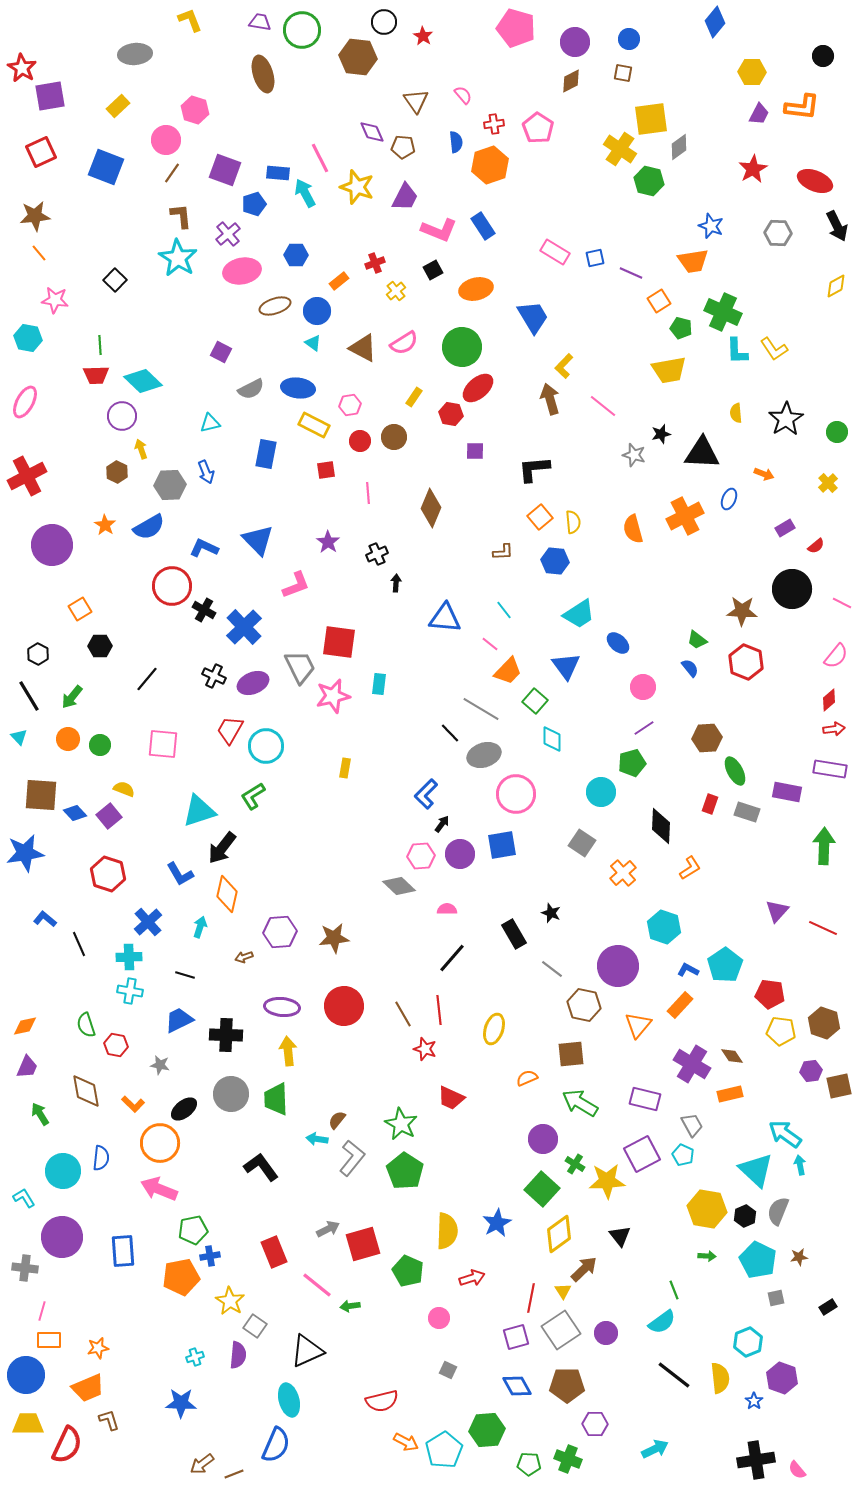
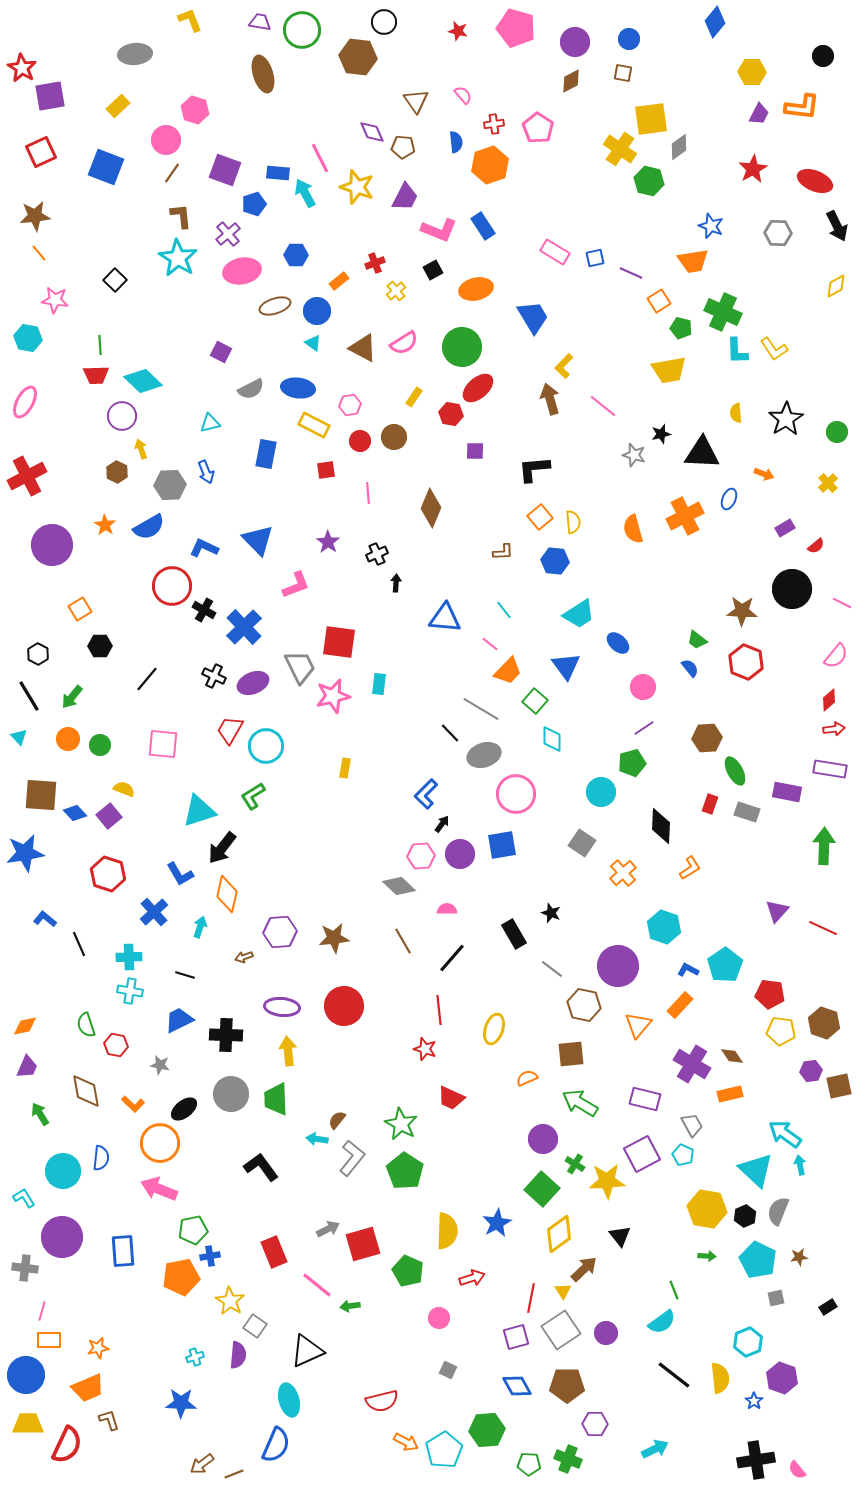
red star at (423, 36): moved 35 px right, 5 px up; rotated 18 degrees counterclockwise
blue cross at (148, 922): moved 6 px right, 10 px up
brown line at (403, 1014): moved 73 px up
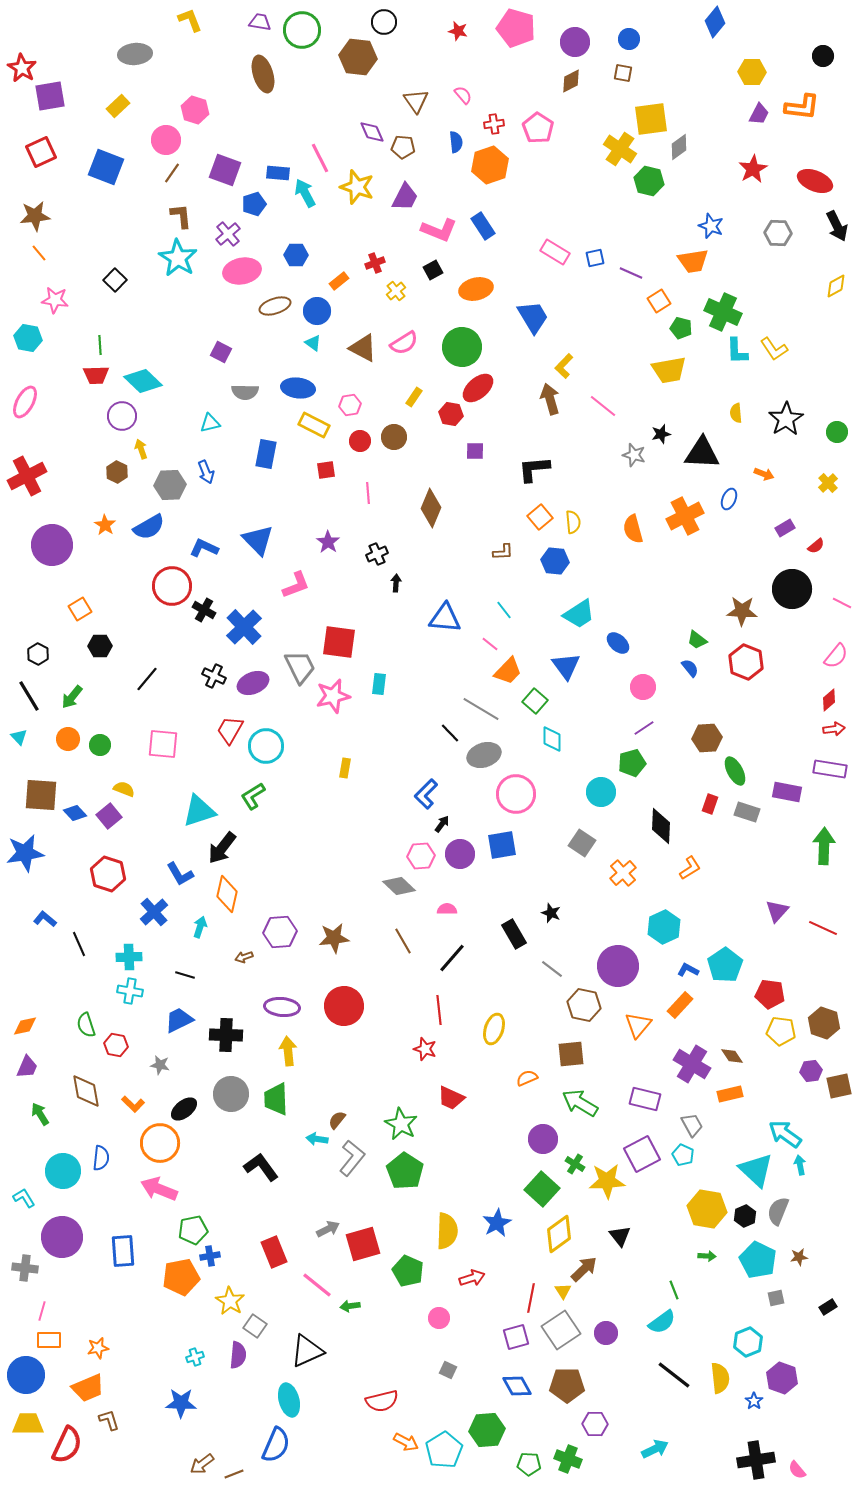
gray semicircle at (251, 389): moved 6 px left, 3 px down; rotated 28 degrees clockwise
cyan hexagon at (664, 927): rotated 16 degrees clockwise
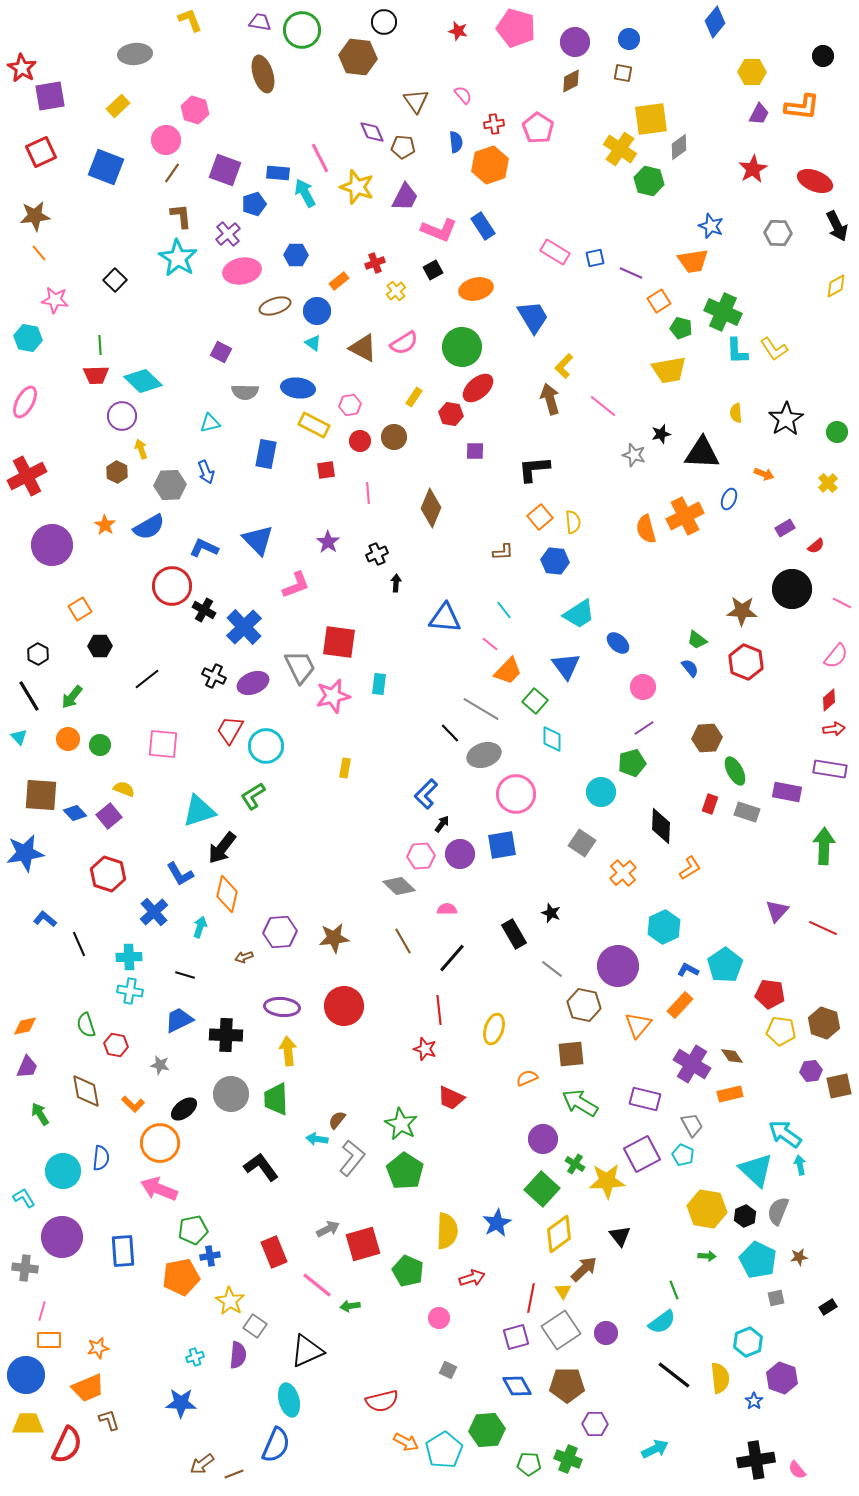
orange semicircle at (633, 529): moved 13 px right
black line at (147, 679): rotated 12 degrees clockwise
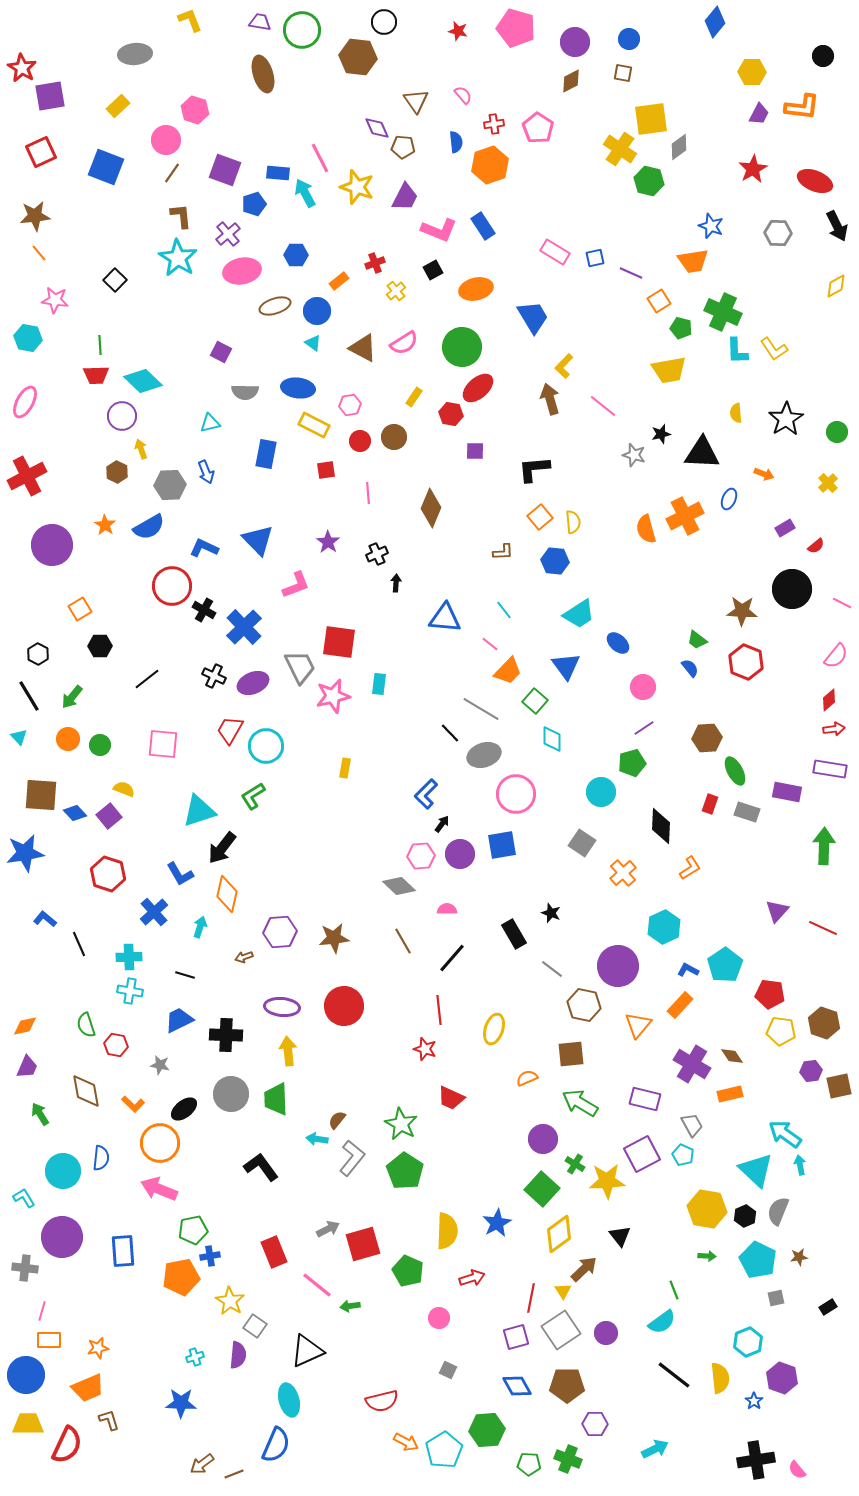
purple diamond at (372, 132): moved 5 px right, 4 px up
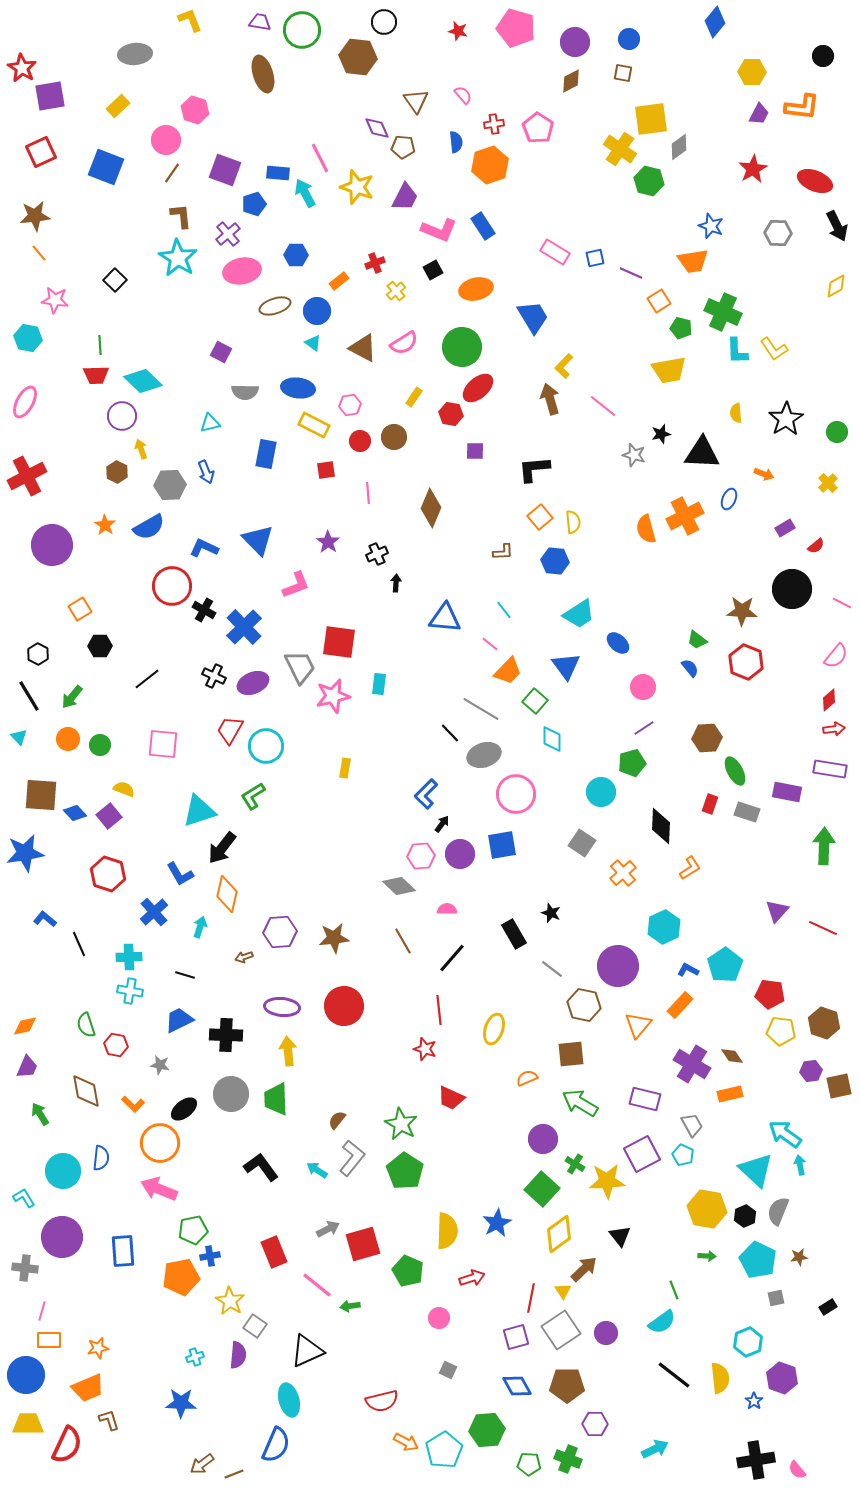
cyan arrow at (317, 1139): moved 31 px down; rotated 25 degrees clockwise
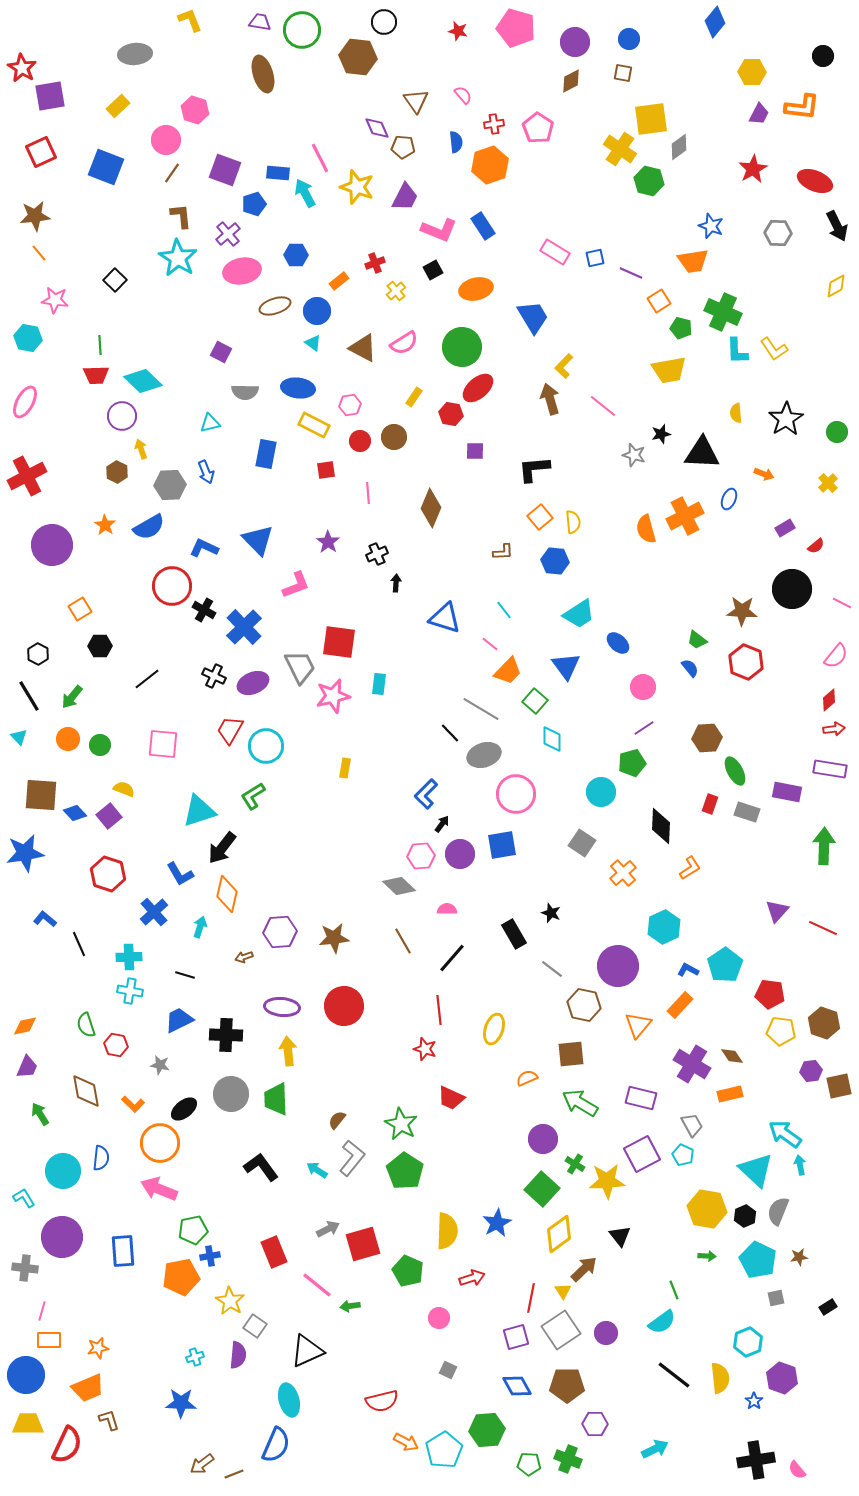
blue triangle at (445, 618): rotated 12 degrees clockwise
purple rectangle at (645, 1099): moved 4 px left, 1 px up
